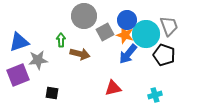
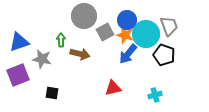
gray star: moved 4 px right, 1 px up; rotated 18 degrees clockwise
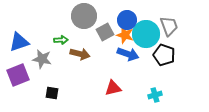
green arrow: rotated 88 degrees clockwise
blue arrow: rotated 110 degrees counterclockwise
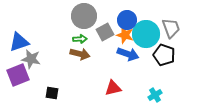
gray trapezoid: moved 2 px right, 2 px down
green arrow: moved 19 px right, 1 px up
gray star: moved 11 px left
cyan cross: rotated 16 degrees counterclockwise
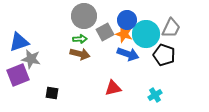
gray trapezoid: rotated 45 degrees clockwise
orange star: moved 1 px left, 1 px up
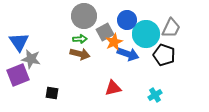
orange star: moved 10 px left, 8 px down; rotated 30 degrees clockwise
blue triangle: rotated 45 degrees counterclockwise
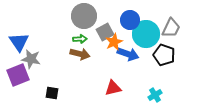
blue circle: moved 3 px right
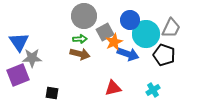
gray star: moved 1 px right, 1 px up; rotated 12 degrees counterclockwise
cyan cross: moved 2 px left, 5 px up
